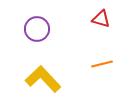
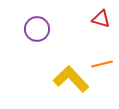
yellow L-shape: moved 28 px right
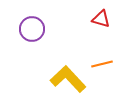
purple circle: moved 5 px left
yellow L-shape: moved 3 px left
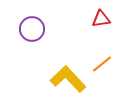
red triangle: rotated 24 degrees counterclockwise
orange line: rotated 25 degrees counterclockwise
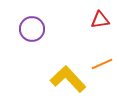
red triangle: moved 1 px left, 1 px down
orange line: rotated 15 degrees clockwise
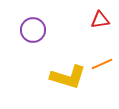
purple circle: moved 1 px right, 1 px down
yellow L-shape: moved 2 px up; rotated 150 degrees clockwise
